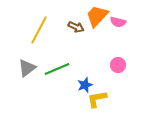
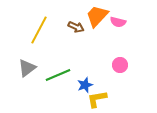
pink circle: moved 2 px right
green line: moved 1 px right, 6 px down
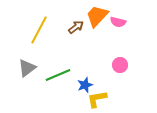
brown arrow: rotated 63 degrees counterclockwise
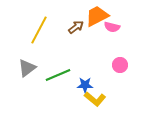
orange trapezoid: rotated 20 degrees clockwise
pink semicircle: moved 6 px left, 5 px down
blue star: rotated 21 degrees clockwise
yellow L-shape: moved 2 px left; rotated 130 degrees counterclockwise
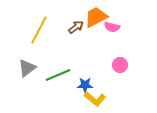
orange trapezoid: moved 1 px left, 1 px down
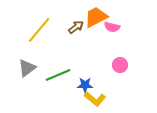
yellow line: rotated 12 degrees clockwise
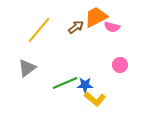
green line: moved 7 px right, 8 px down
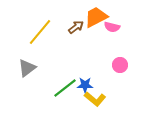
yellow line: moved 1 px right, 2 px down
green line: moved 5 px down; rotated 15 degrees counterclockwise
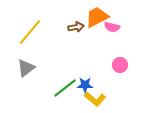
orange trapezoid: moved 1 px right
brown arrow: rotated 28 degrees clockwise
yellow line: moved 10 px left
gray triangle: moved 1 px left
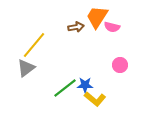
orange trapezoid: rotated 30 degrees counterclockwise
yellow line: moved 4 px right, 13 px down
